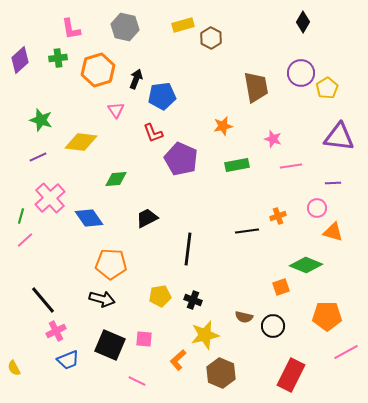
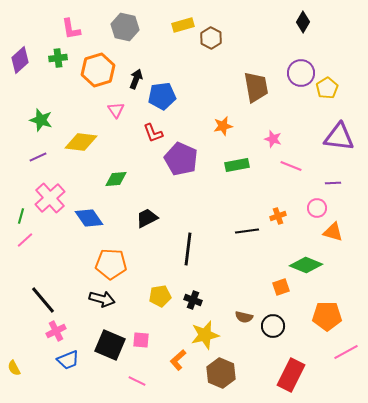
pink line at (291, 166): rotated 30 degrees clockwise
pink square at (144, 339): moved 3 px left, 1 px down
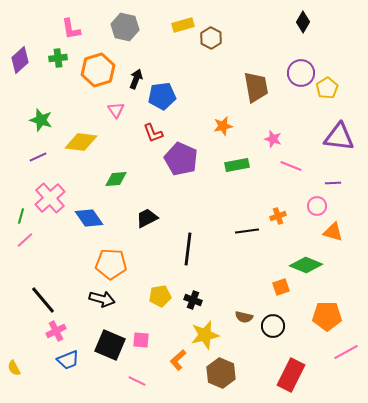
pink circle at (317, 208): moved 2 px up
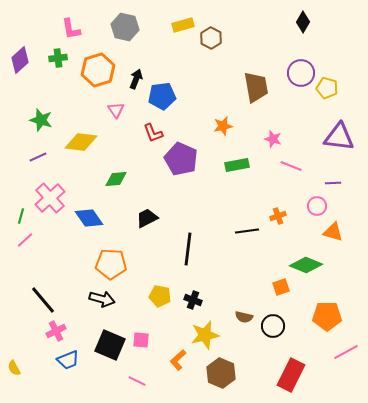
yellow pentagon at (327, 88): rotated 25 degrees counterclockwise
yellow pentagon at (160, 296): rotated 20 degrees clockwise
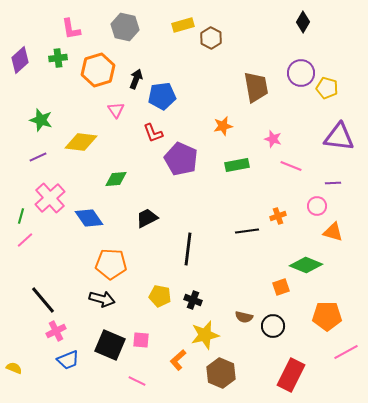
yellow semicircle at (14, 368): rotated 140 degrees clockwise
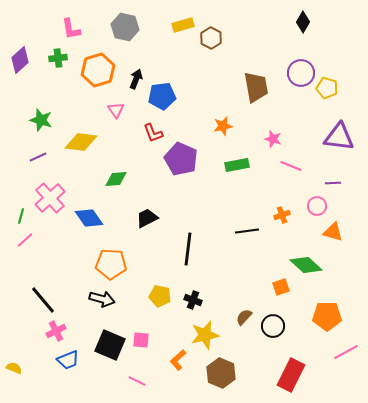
orange cross at (278, 216): moved 4 px right, 1 px up
green diamond at (306, 265): rotated 20 degrees clockwise
brown semicircle at (244, 317): rotated 120 degrees clockwise
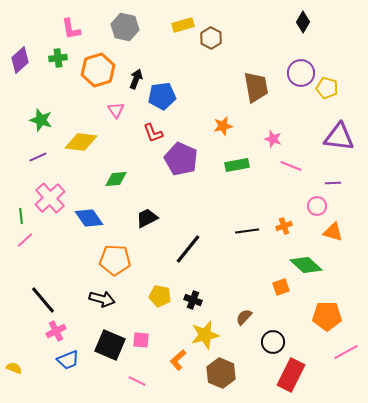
orange cross at (282, 215): moved 2 px right, 11 px down
green line at (21, 216): rotated 21 degrees counterclockwise
black line at (188, 249): rotated 32 degrees clockwise
orange pentagon at (111, 264): moved 4 px right, 4 px up
black circle at (273, 326): moved 16 px down
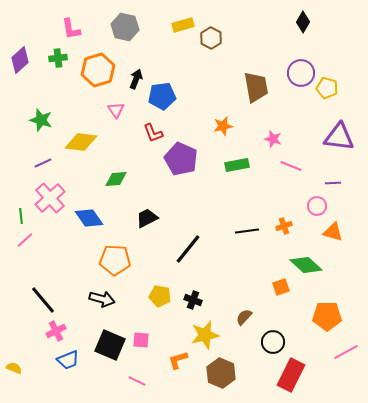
purple line at (38, 157): moved 5 px right, 6 px down
orange L-shape at (178, 360): rotated 25 degrees clockwise
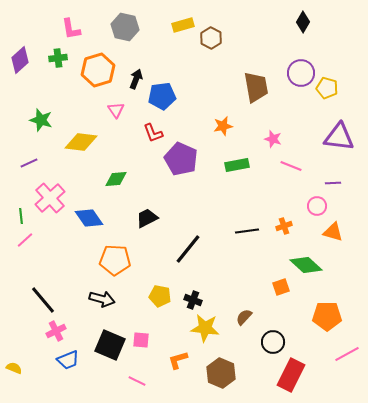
purple line at (43, 163): moved 14 px left
yellow star at (205, 335): moved 7 px up; rotated 20 degrees clockwise
pink line at (346, 352): moved 1 px right, 2 px down
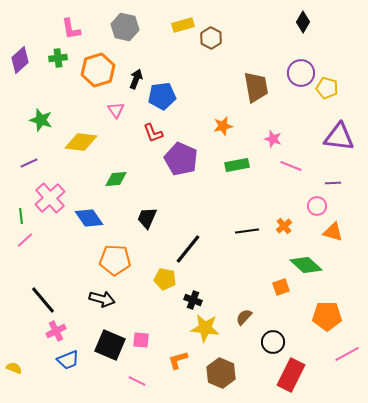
black trapezoid at (147, 218): rotated 40 degrees counterclockwise
orange cross at (284, 226): rotated 21 degrees counterclockwise
yellow pentagon at (160, 296): moved 5 px right, 17 px up
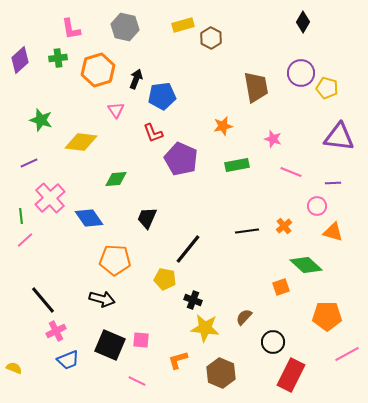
pink line at (291, 166): moved 6 px down
